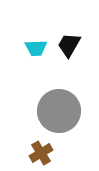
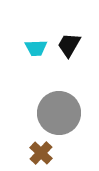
gray circle: moved 2 px down
brown cross: rotated 15 degrees counterclockwise
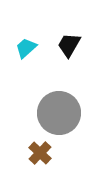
cyan trapezoid: moved 10 px left; rotated 140 degrees clockwise
brown cross: moved 1 px left
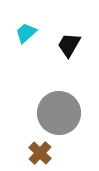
cyan trapezoid: moved 15 px up
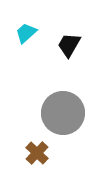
gray circle: moved 4 px right
brown cross: moved 3 px left
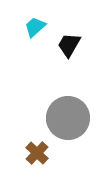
cyan trapezoid: moved 9 px right, 6 px up
gray circle: moved 5 px right, 5 px down
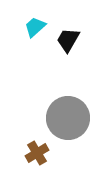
black trapezoid: moved 1 px left, 5 px up
brown cross: rotated 15 degrees clockwise
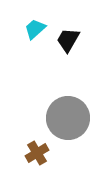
cyan trapezoid: moved 2 px down
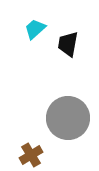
black trapezoid: moved 4 px down; rotated 20 degrees counterclockwise
brown cross: moved 6 px left, 2 px down
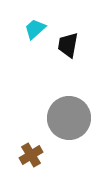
black trapezoid: moved 1 px down
gray circle: moved 1 px right
